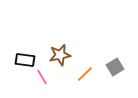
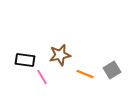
gray square: moved 3 px left, 3 px down
orange line: rotated 66 degrees clockwise
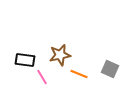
gray square: moved 2 px left, 1 px up; rotated 36 degrees counterclockwise
orange line: moved 6 px left
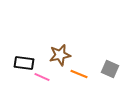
black rectangle: moved 1 px left, 3 px down
pink line: rotated 35 degrees counterclockwise
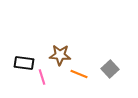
brown star: rotated 15 degrees clockwise
gray square: rotated 24 degrees clockwise
pink line: rotated 49 degrees clockwise
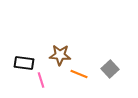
pink line: moved 1 px left, 3 px down
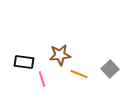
brown star: rotated 10 degrees counterclockwise
black rectangle: moved 1 px up
pink line: moved 1 px right, 1 px up
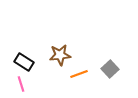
black rectangle: rotated 24 degrees clockwise
orange line: rotated 42 degrees counterclockwise
pink line: moved 21 px left, 5 px down
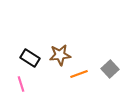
black rectangle: moved 6 px right, 4 px up
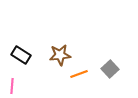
black rectangle: moved 9 px left, 3 px up
pink line: moved 9 px left, 2 px down; rotated 21 degrees clockwise
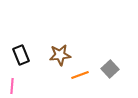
black rectangle: rotated 36 degrees clockwise
orange line: moved 1 px right, 1 px down
